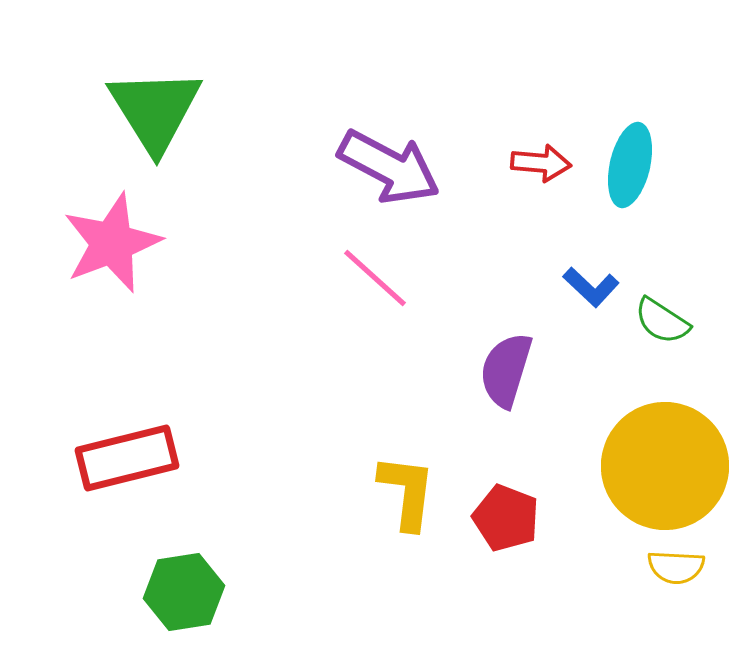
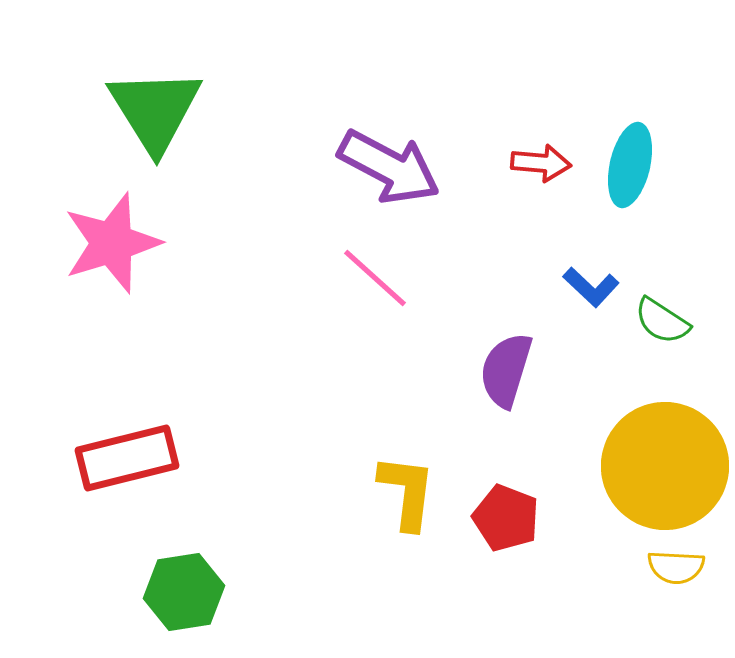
pink star: rotated 4 degrees clockwise
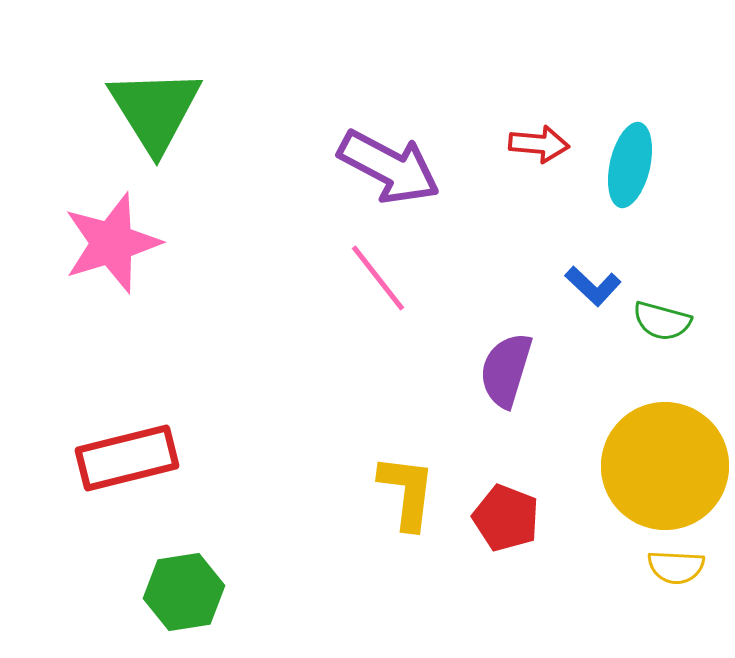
red arrow: moved 2 px left, 19 px up
pink line: moved 3 px right; rotated 10 degrees clockwise
blue L-shape: moved 2 px right, 1 px up
green semicircle: rotated 18 degrees counterclockwise
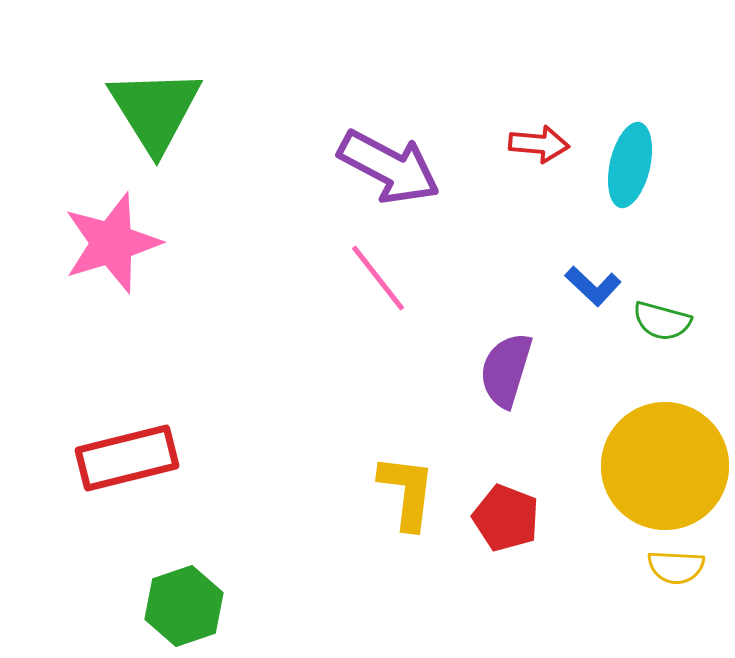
green hexagon: moved 14 px down; rotated 10 degrees counterclockwise
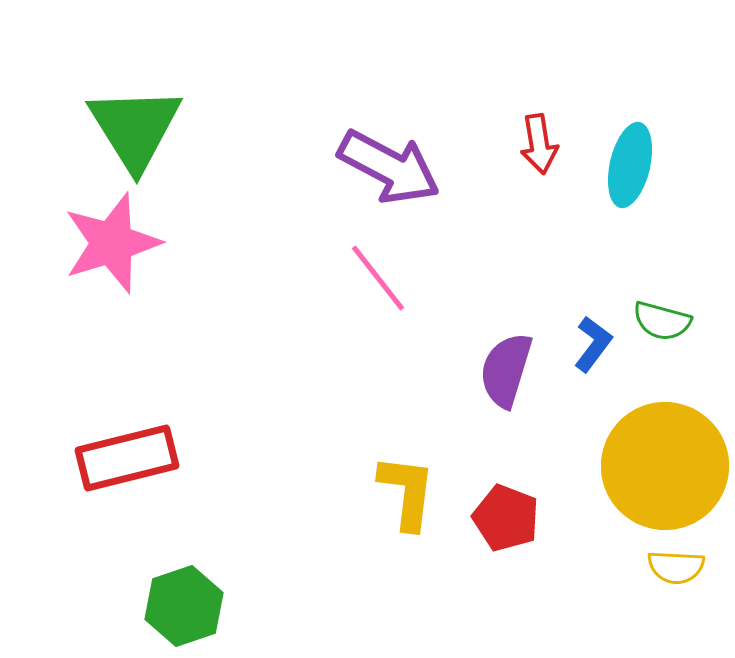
green triangle: moved 20 px left, 18 px down
red arrow: rotated 76 degrees clockwise
blue L-shape: moved 58 px down; rotated 96 degrees counterclockwise
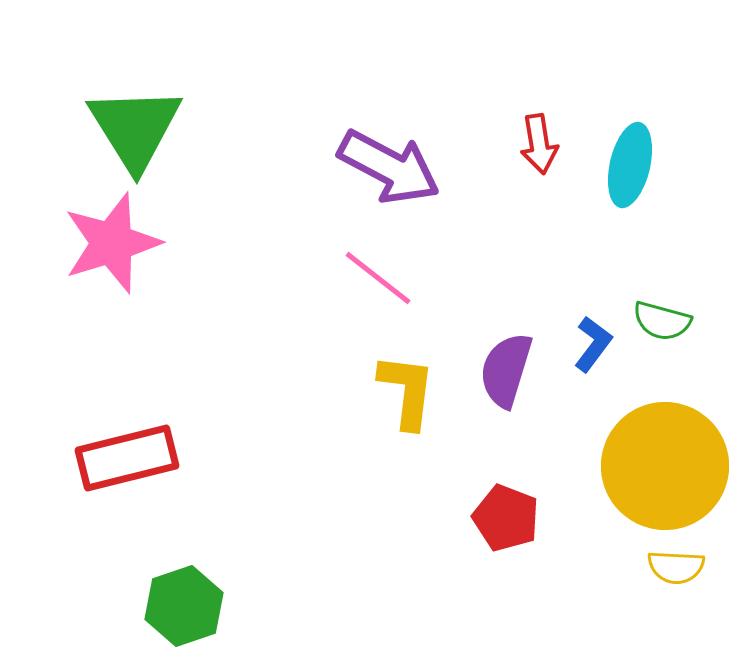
pink line: rotated 14 degrees counterclockwise
yellow L-shape: moved 101 px up
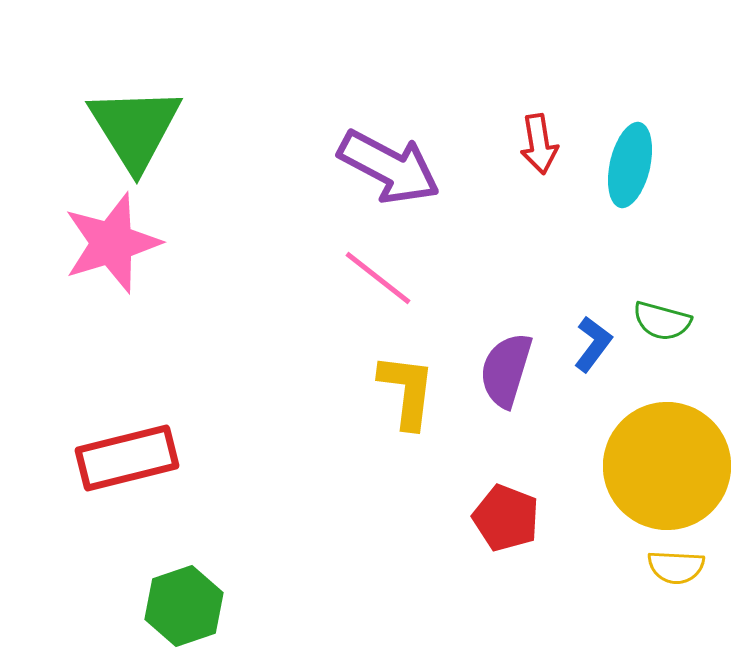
yellow circle: moved 2 px right
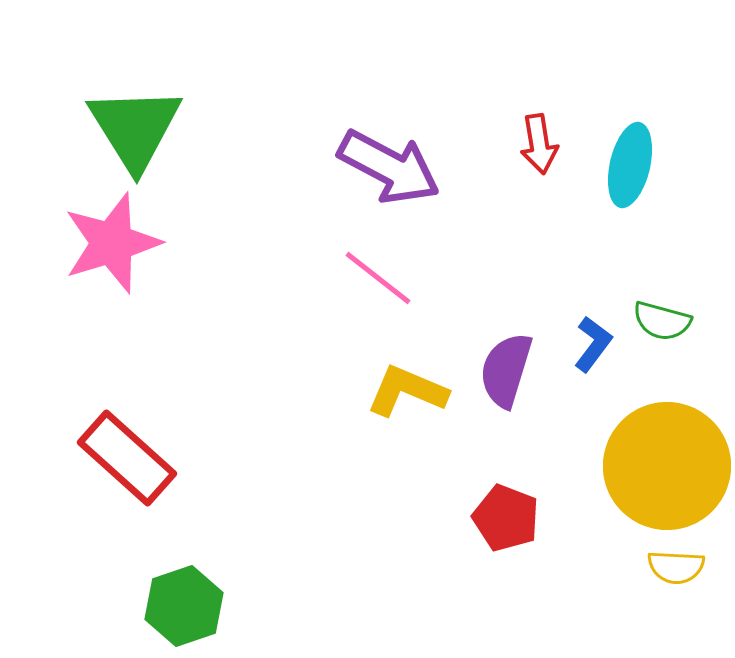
yellow L-shape: rotated 74 degrees counterclockwise
red rectangle: rotated 56 degrees clockwise
